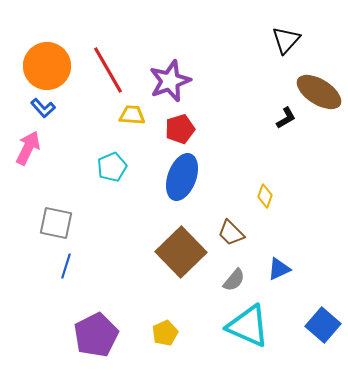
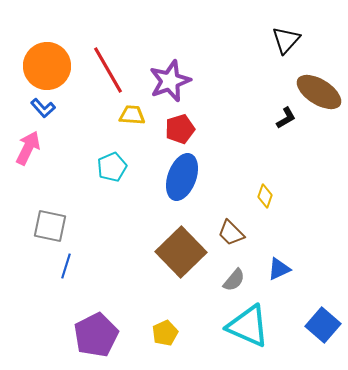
gray square: moved 6 px left, 3 px down
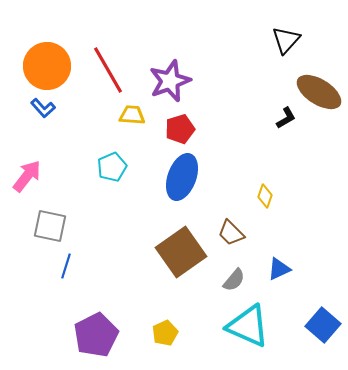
pink arrow: moved 1 px left, 28 px down; rotated 12 degrees clockwise
brown square: rotated 9 degrees clockwise
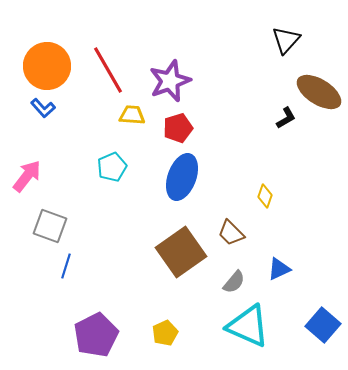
red pentagon: moved 2 px left, 1 px up
gray square: rotated 8 degrees clockwise
gray semicircle: moved 2 px down
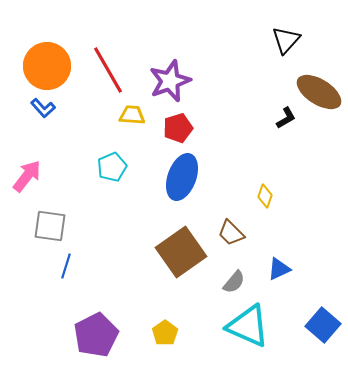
gray square: rotated 12 degrees counterclockwise
yellow pentagon: rotated 10 degrees counterclockwise
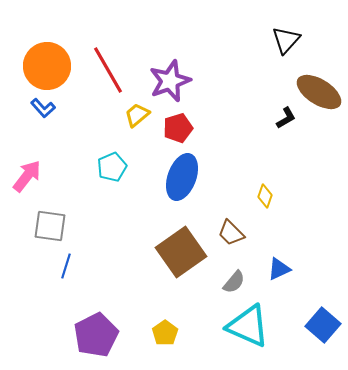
yellow trapezoid: moved 5 px right; rotated 44 degrees counterclockwise
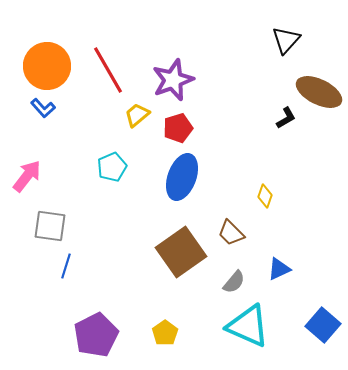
purple star: moved 3 px right, 1 px up
brown ellipse: rotated 6 degrees counterclockwise
